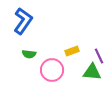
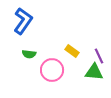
yellow rectangle: rotated 56 degrees clockwise
green triangle: moved 2 px right
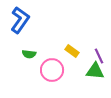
blue L-shape: moved 3 px left, 1 px up
green triangle: moved 1 px right, 1 px up
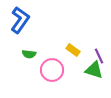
yellow rectangle: moved 1 px right, 1 px up
green triangle: moved 1 px left, 1 px up; rotated 12 degrees clockwise
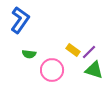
purple line: moved 10 px left, 4 px up; rotated 70 degrees clockwise
